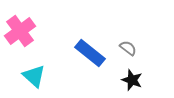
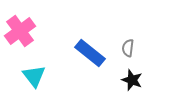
gray semicircle: rotated 120 degrees counterclockwise
cyan triangle: rotated 10 degrees clockwise
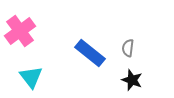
cyan triangle: moved 3 px left, 1 px down
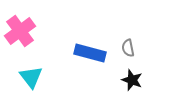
gray semicircle: rotated 18 degrees counterclockwise
blue rectangle: rotated 24 degrees counterclockwise
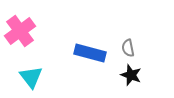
black star: moved 1 px left, 5 px up
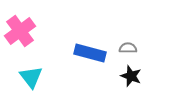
gray semicircle: rotated 102 degrees clockwise
black star: moved 1 px down
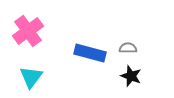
pink cross: moved 8 px right
cyan triangle: rotated 15 degrees clockwise
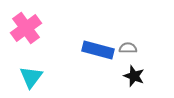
pink cross: moved 2 px left, 3 px up
blue rectangle: moved 8 px right, 3 px up
black star: moved 3 px right
